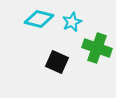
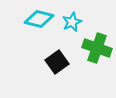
black square: rotated 30 degrees clockwise
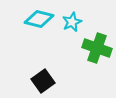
black square: moved 14 px left, 19 px down
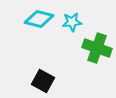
cyan star: rotated 18 degrees clockwise
black square: rotated 25 degrees counterclockwise
